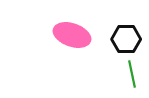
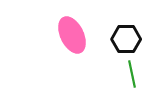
pink ellipse: rotated 45 degrees clockwise
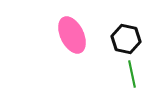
black hexagon: rotated 12 degrees clockwise
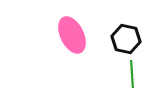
green line: rotated 8 degrees clockwise
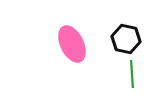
pink ellipse: moved 9 px down
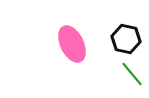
green line: rotated 36 degrees counterclockwise
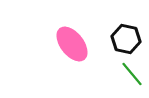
pink ellipse: rotated 12 degrees counterclockwise
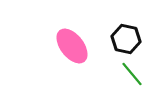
pink ellipse: moved 2 px down
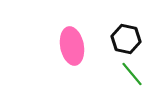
pink ellipse: rotated 27 degrees clockwise
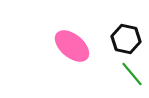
pink ellipse: rotated 39 degrees counterclockwise
